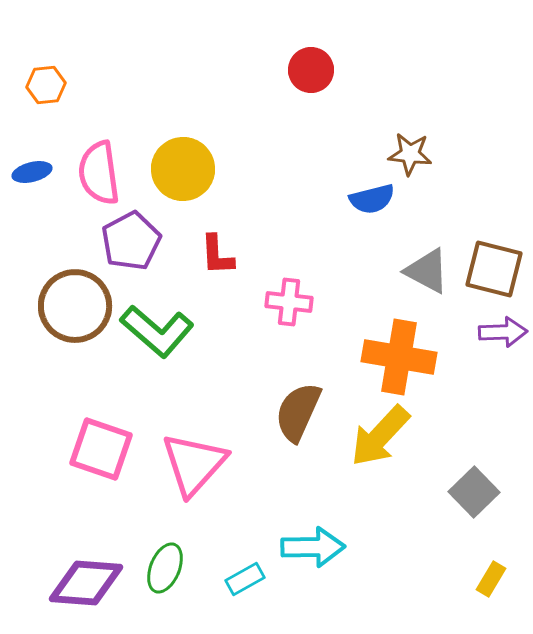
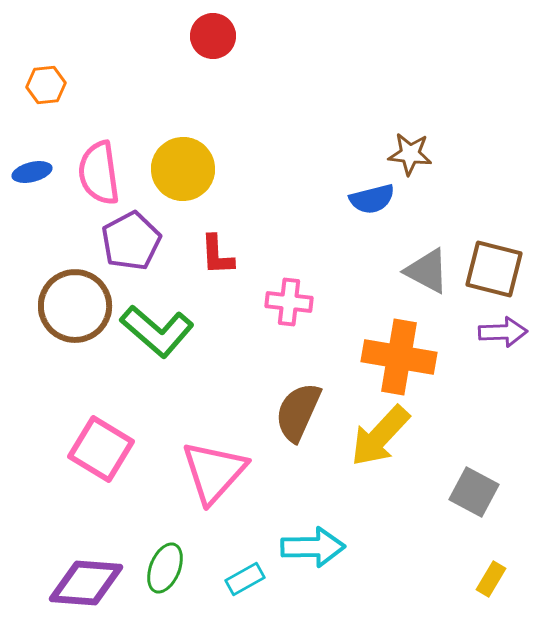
red circle: moved 98 px left, 34 px up
pink square: rotated 12 degrees clockwise
pink triangle: moved 20 px right, 8 px down
gray square: rotated 18 degrees counterclockwise
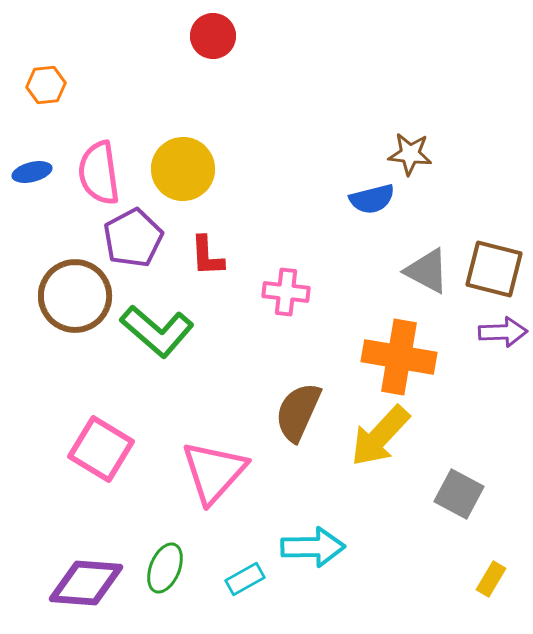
purple pentagon: moved 2 px right, 3 px up
red L-shape: moved 10 px left, 1 px down
pink cross: moved 3 px left, 10 px up
brown circle: moved 10 px up
gray square: moved 15 px left, 2 px down
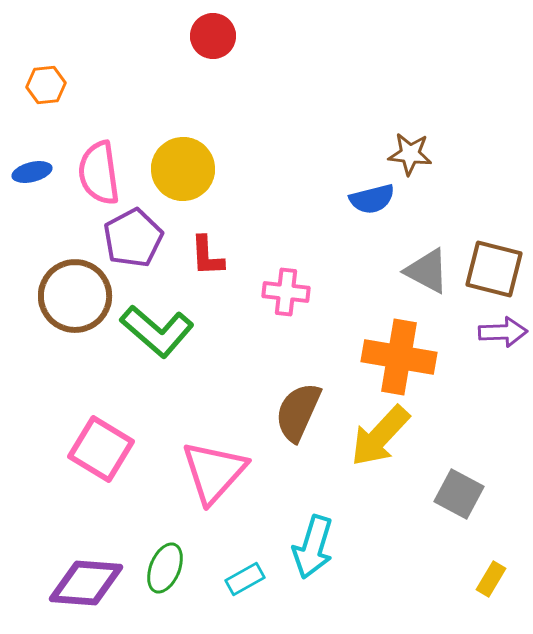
cyan arrow: rotated 108 degrees clockwise
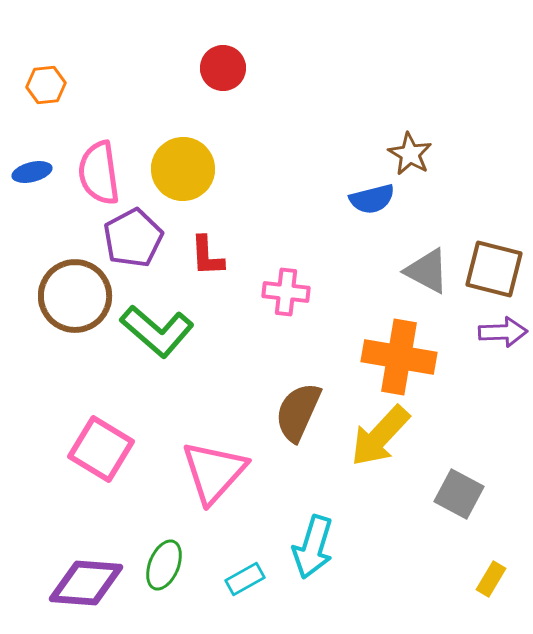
red circle: moved 10 px right, 32 px down
brown star: rotated 24 degrees clockwise
green ellipse: moved 1 px left, 3 px up
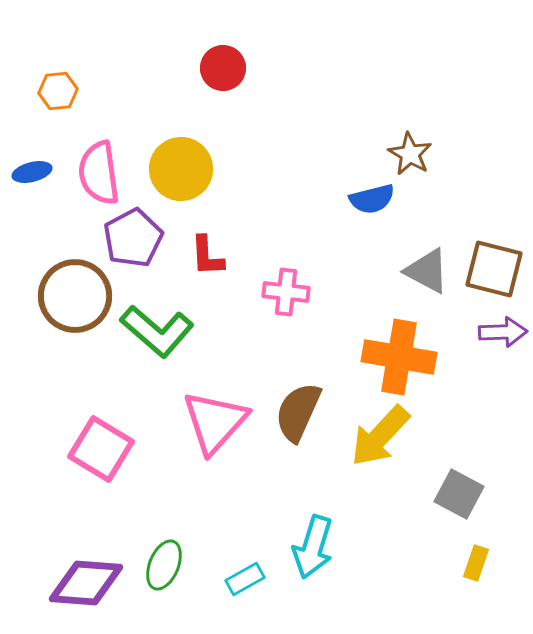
orange hexagon: moved 12 px right, 6 px down
yellow circle: moved 2 px left
pink triangle: moved 1 px right, 50 px up
yellow rectangle: moved 15 px left, 16 px up; rotated 12 degrees counterclockwise
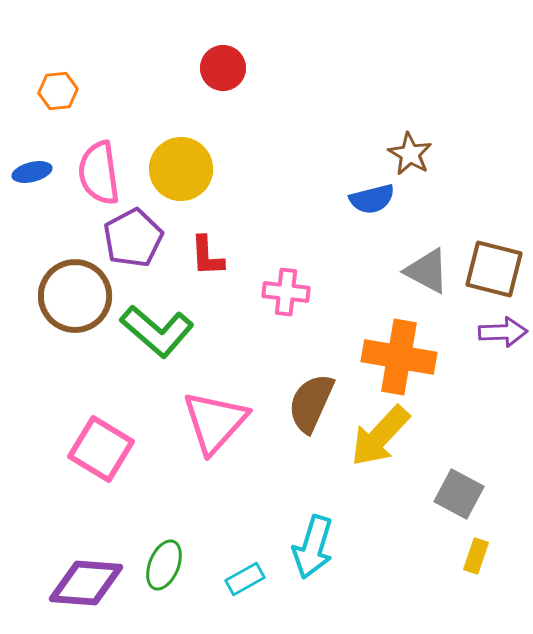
brown semicircle: moved 13 px right, 9 px up
yellow rectangle: moved 7 px up
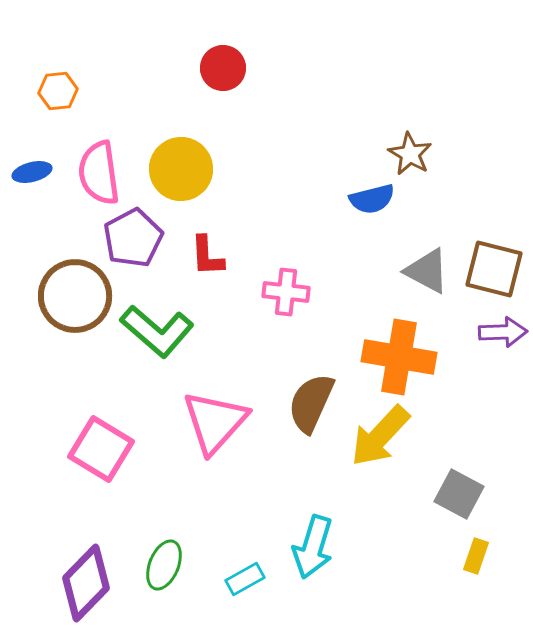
purple diamond: rotated 50 degrees counterclockwise
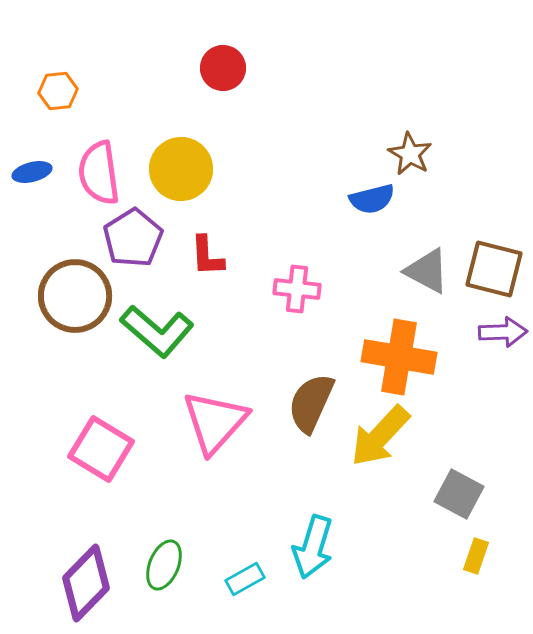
purple pentagon: rotated 4 degrees counterclockwise
pink cross: moved 11 px right, 3 px up
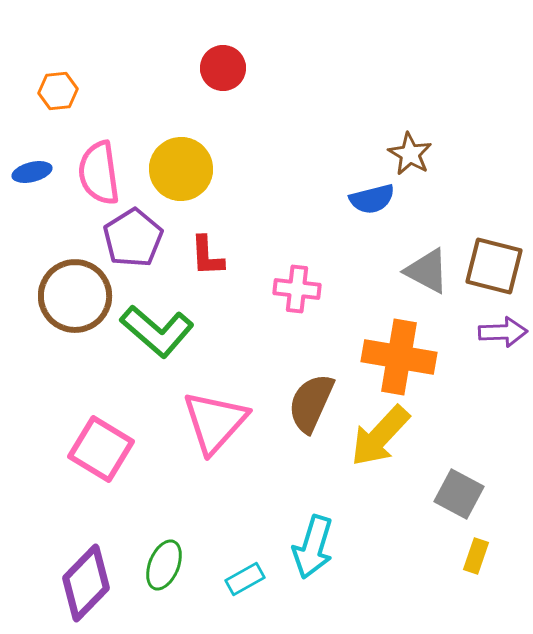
brown square: moved 3 px up
